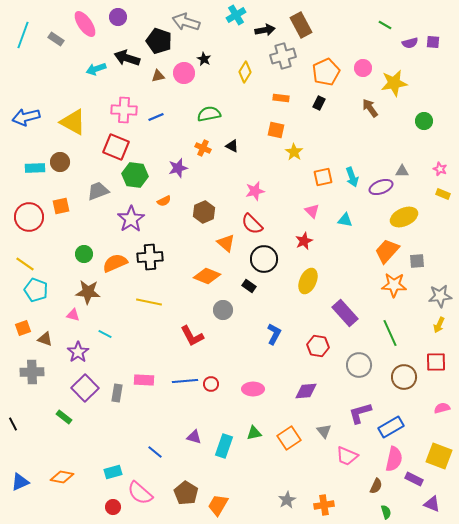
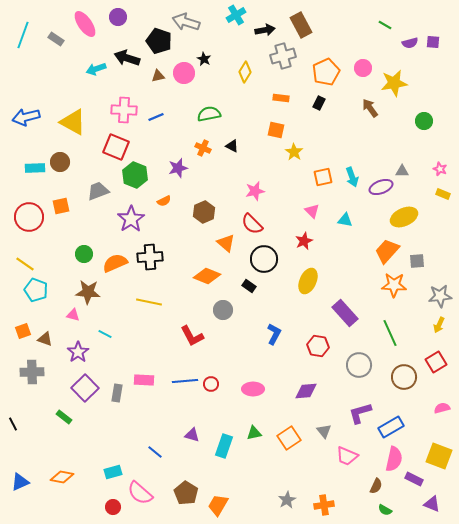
green hexagon at (135, 175): rotated 15 degrees clockwise
orange square at (23, 328): moved 3 px down
red square at (436, 362): rotated 30 degrees counterclockwise
purple triangle at (194, 437): moved 2 px left, 2 px up
green semicircle at (386, 512): moved 1 px left, 2 px up; rotated 136 degrees clockwise
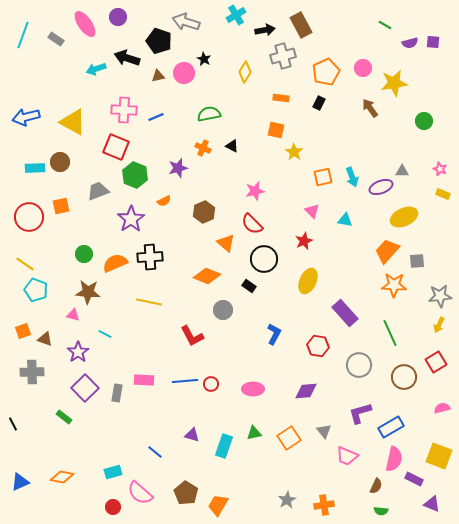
green semicircle at (385, 510): moved 4 px left, 1 px down; rotated 24 degrees counterclockwise
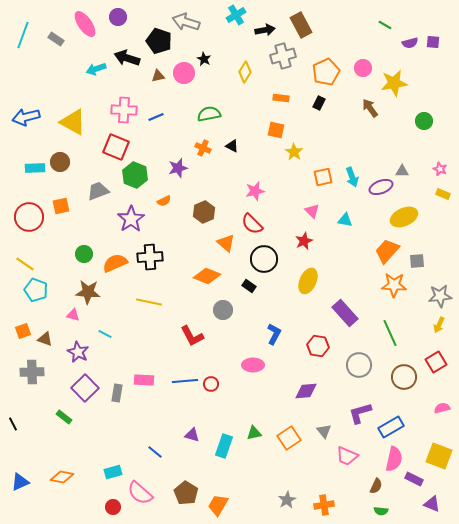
purple star at (78, 352): rotated 10 degrees counterclockwise
pink ellipse at (253, 389): moved 24 px up
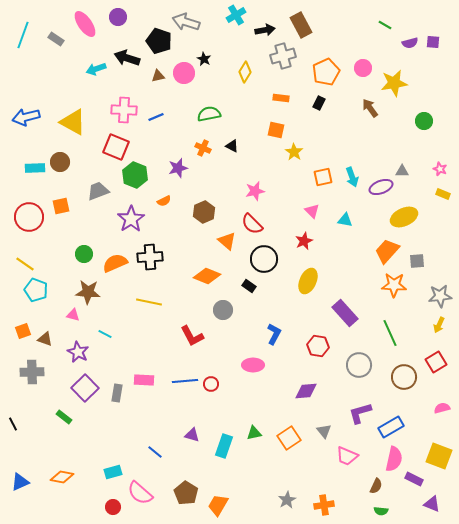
orange triangle at (226, 243): moved 1 px right, 2 px up
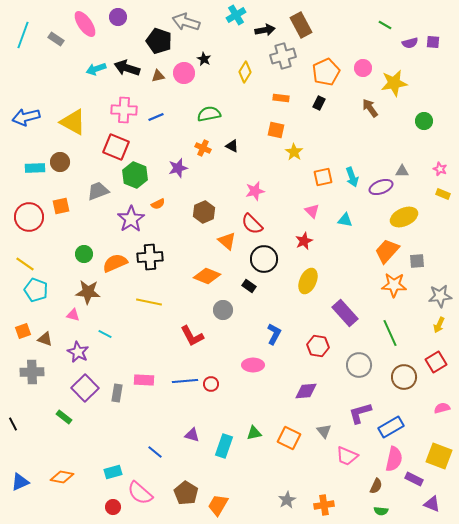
black arrow at (127, 58): moved 10 px down
orange semicircle at (164, 201): moved 6 px left, 3 px down
orange square at (289, 438): rotated 30 degrees counterclockwise
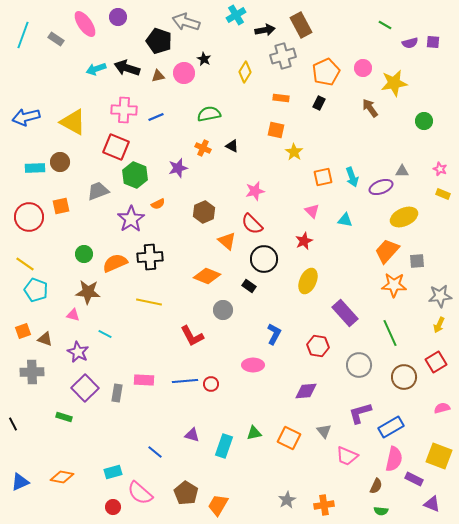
green rectangle at (64, 417): rotated 21 degrees counterclockwise
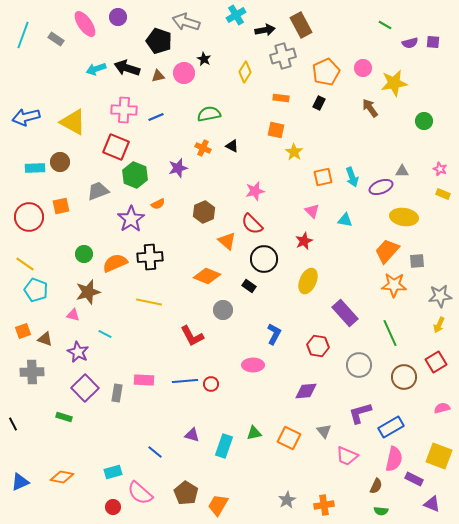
yellow ellipse at (404, 217): rotated 32 degrees clockwise
brown star at (88, 292): rotated 20 degrees counterclockwise
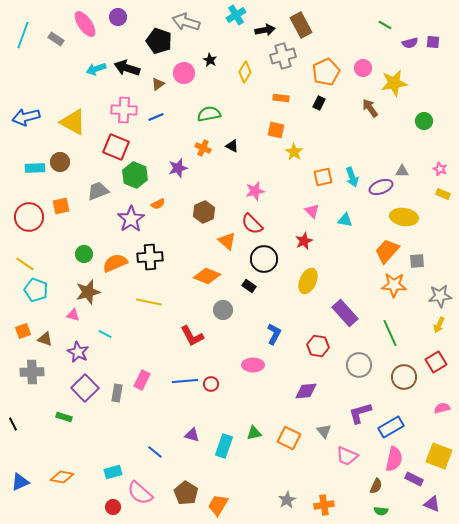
black star at (204, 59): moved 6 px right, 1 px down
brown triangle at (158, 76): moved 8 px down; rotated 24 degrees counterclockwise
pink rectangle at (144, 380): moved 2 px left; rotated 66 degrees counterclockwise
